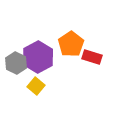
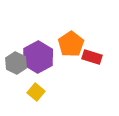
yellow square: moved 6 px down
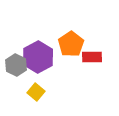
red rectangle: rotated 18 degrees counterclockwise
gray hexagon: moved 2 px down
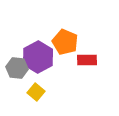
orange pentagon: moved 6 px left, 2 px up; rotated 15 degrees counterclockwise
red rectangle: moved 5 px left, 3 px down
gray hexagon: moved 1 px right, 3 px down; rotated 20 degrees counterclockwise
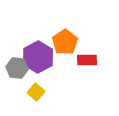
orange pentagon: rotated 15 degrees clockwise
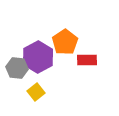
yellow square: rotated 12 degrees clockwise
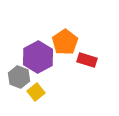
red rectangle: rotated 18 degrees clockwise
gray hexagon: moved 2 px right, 9 px down; rotated 15 degrees clockwise
